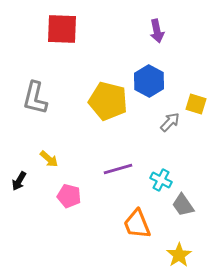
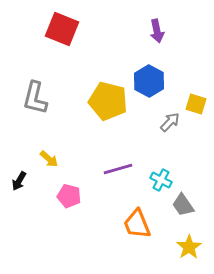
red square: rotated 20 degrees clockwise
yellow star: moved 10 px right, 8 px up
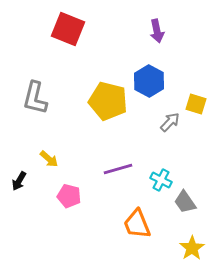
red square: moved 6 px right
gray trapezoid: moved 2 px right, 3 px up
yellow star: moved 3 px right, 1 px down
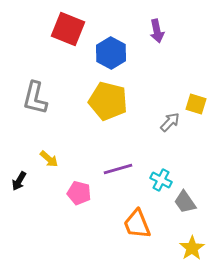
blue hexagon: moved 38 px left, 28 px up
pink pentagon: moved 10 px right, 3 px up
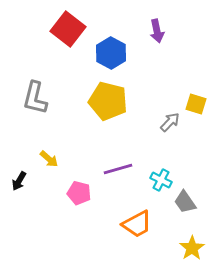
red square: rotated 16 degrees clockwise
orange trapezoid: rotated 96 degrees counterclockwise
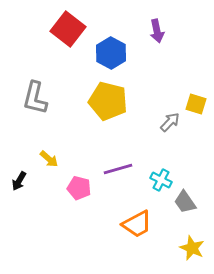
pink pentagon: moved 5 px up
yellow star: rotated 15 degrees counterclockwise
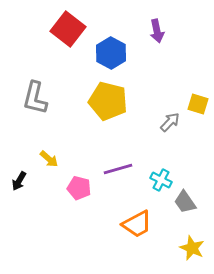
yellow square: moved 2 px right
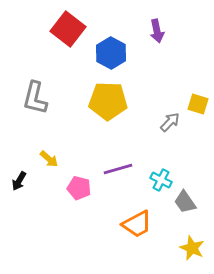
yellow pentagon: rotated 12 degrees counterclockwise
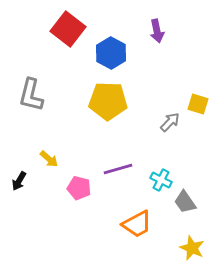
gray L-shape: moved 4 px left, 3 px up
